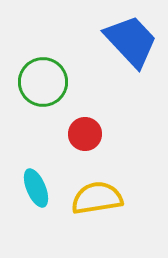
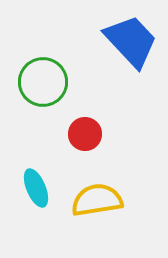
yellow semicircle: moved 2 px down
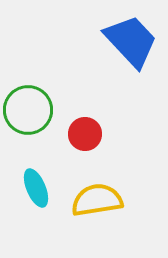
green circle: moved 15 px left, 28 px down
